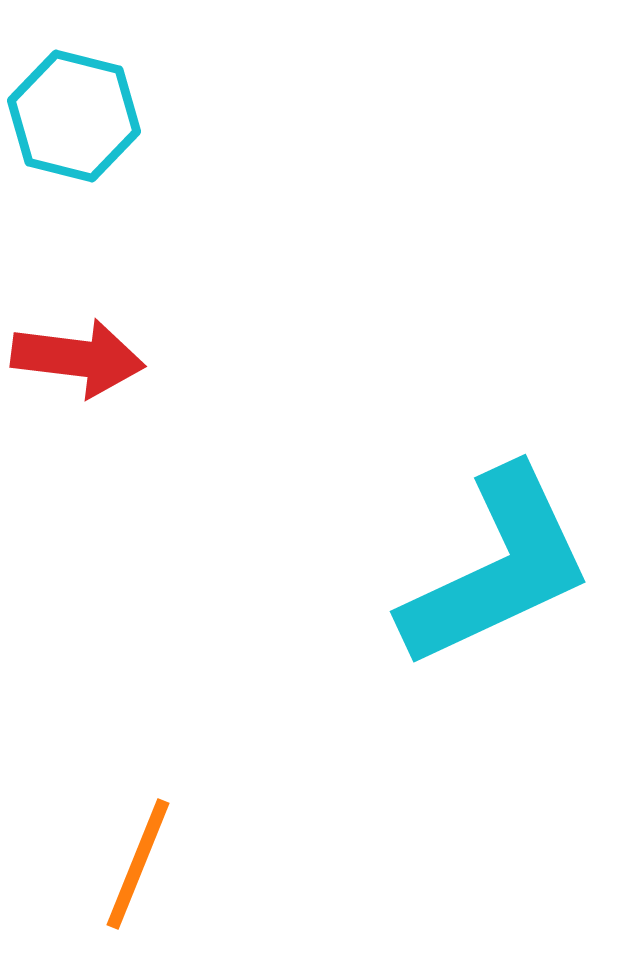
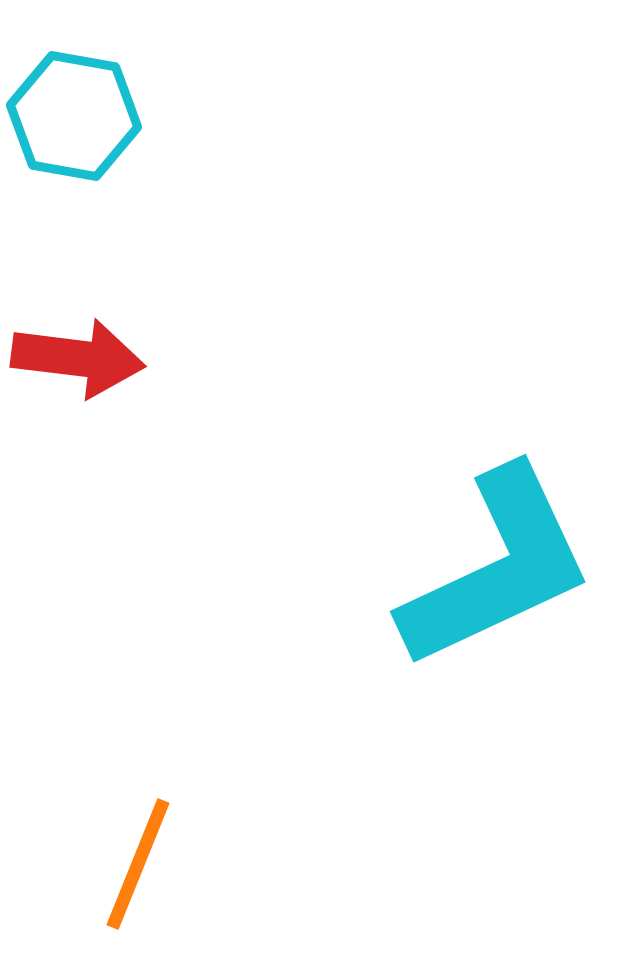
cyan hexagon: rotated 4 degrees counterclockwise
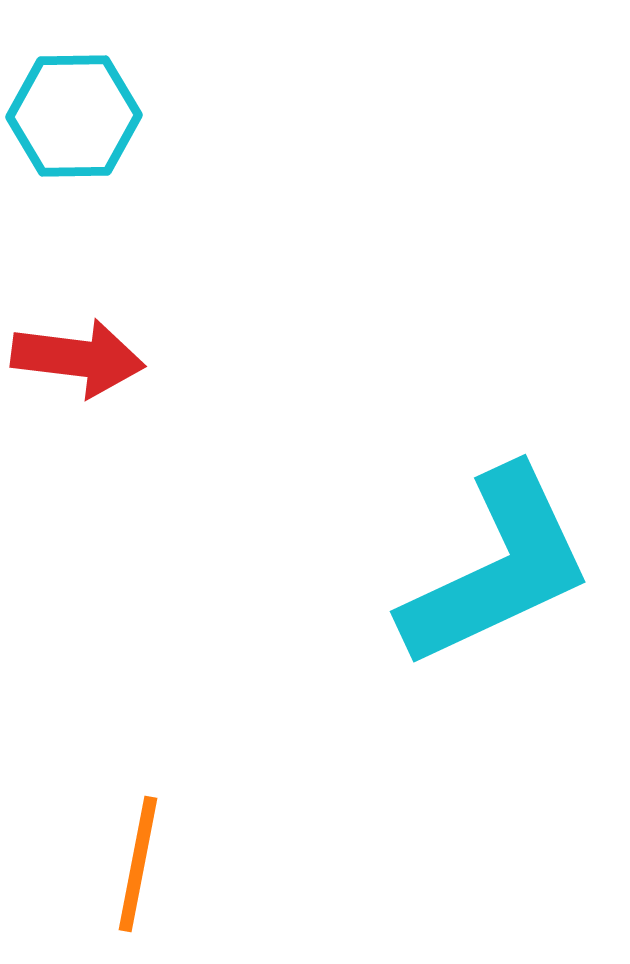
cyan hexagon: rotated 11 degrees counterclockwise
orange line: rotated 11 degrees counterclockwise
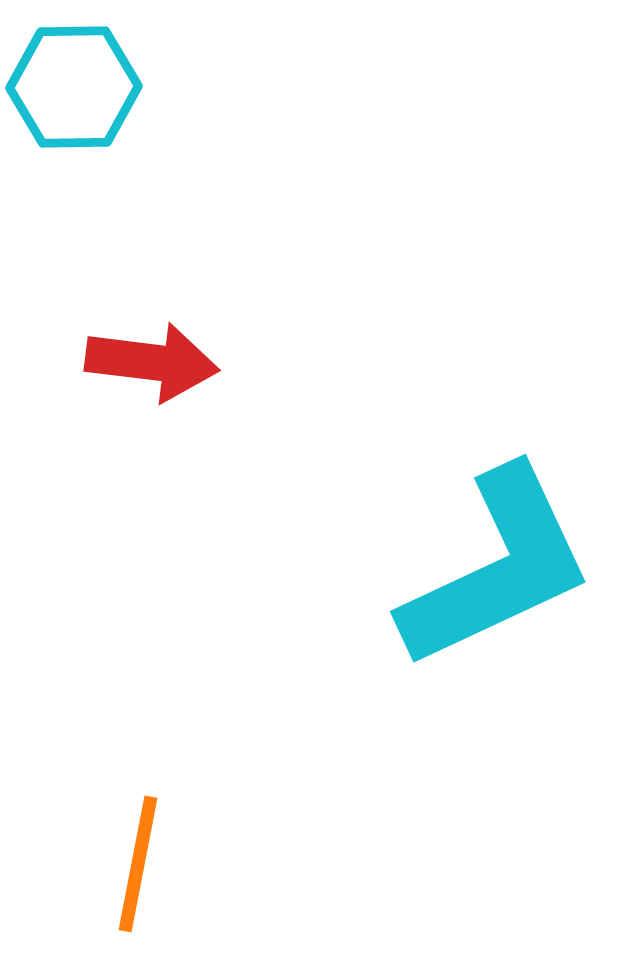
cyan hexagon: moved 29 px up
red arrow: moved 74 px right, 4 px down
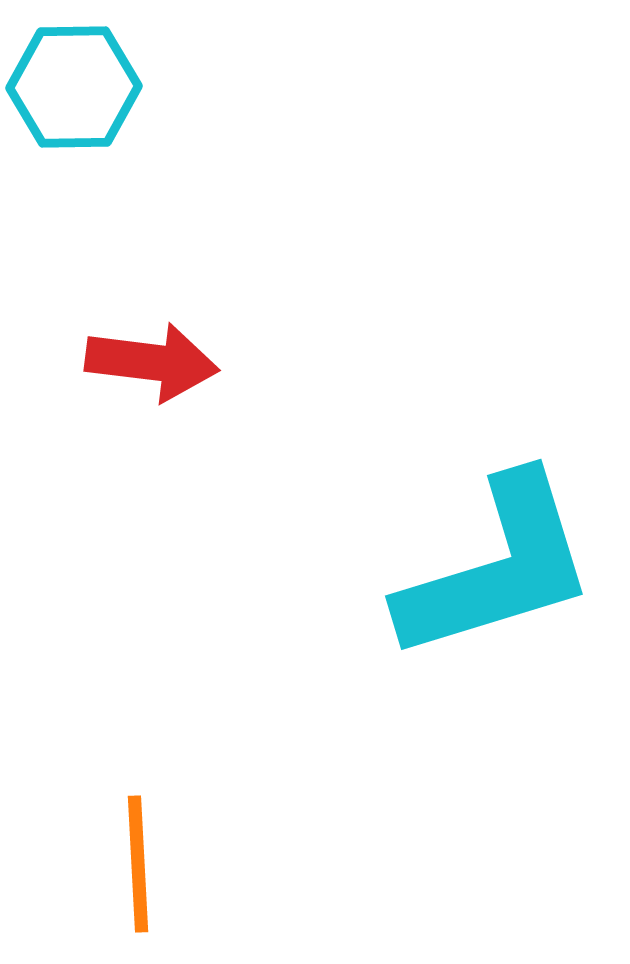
cyan L-shape: rotated 8 degrees clockwise
orange line: rotated 14 degrees counterclockwise
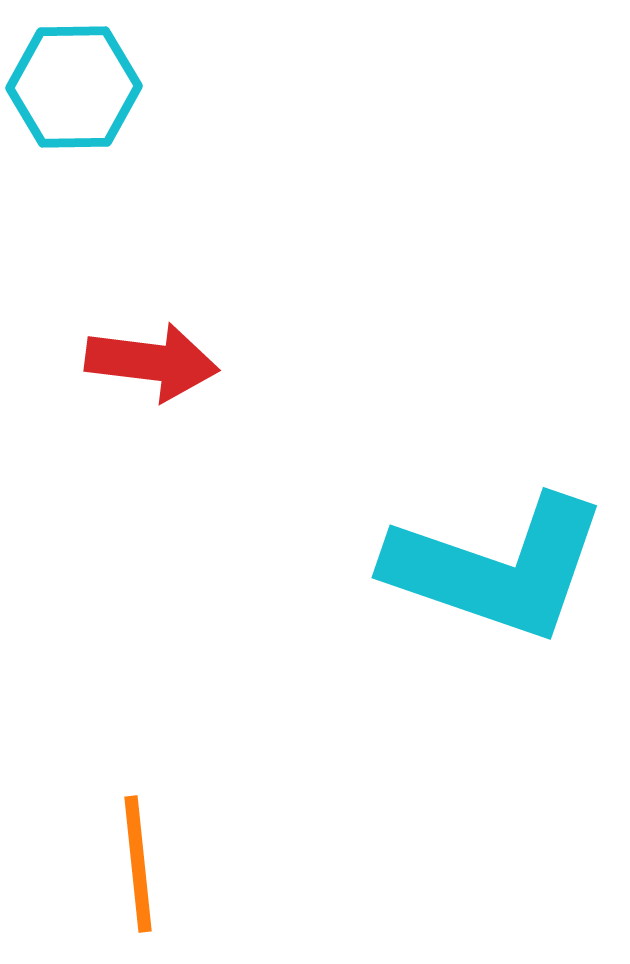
cyan L-shape: rotated 36 degrees clockwise
orange line: rotated 3 degrees counterclockwise
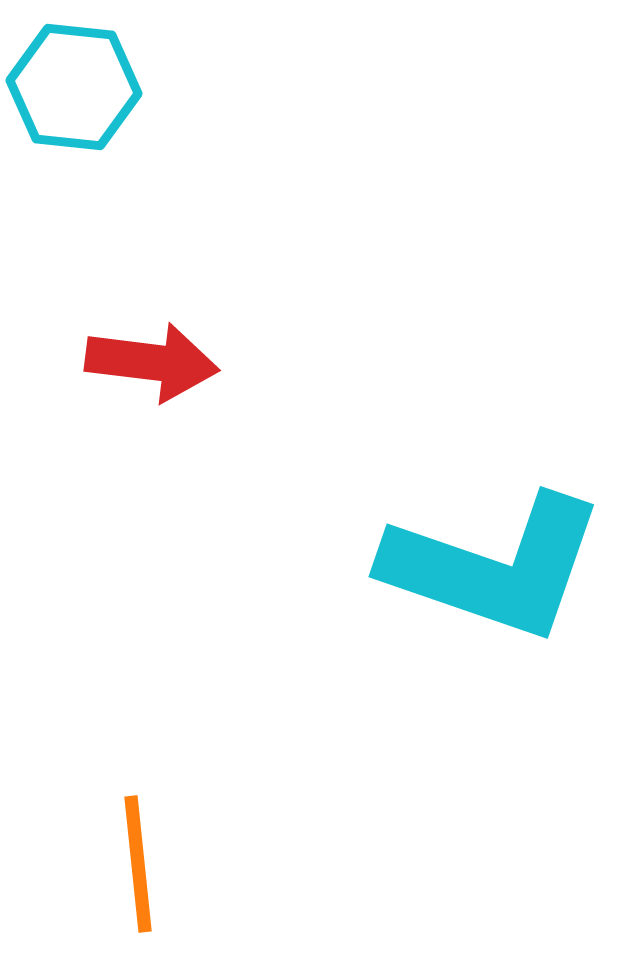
cyan hexagon: rotated 7 degrees clockwise
cyan L-shape: moved 3 px left, 1 px up
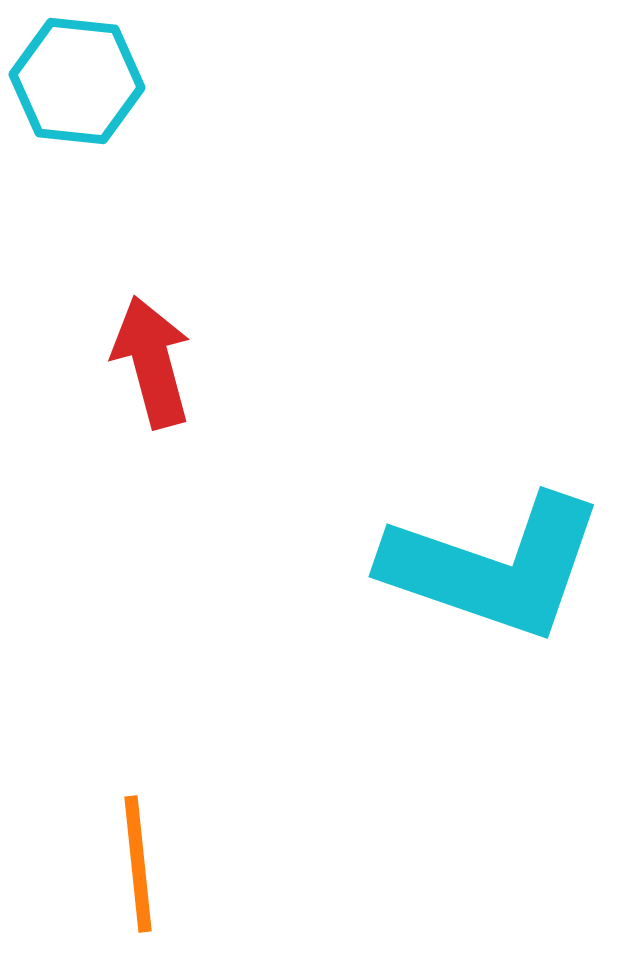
cyan hexagon: moved 3 px right, 6 px up
red arrow: rotated 112 degrees counterclockwise
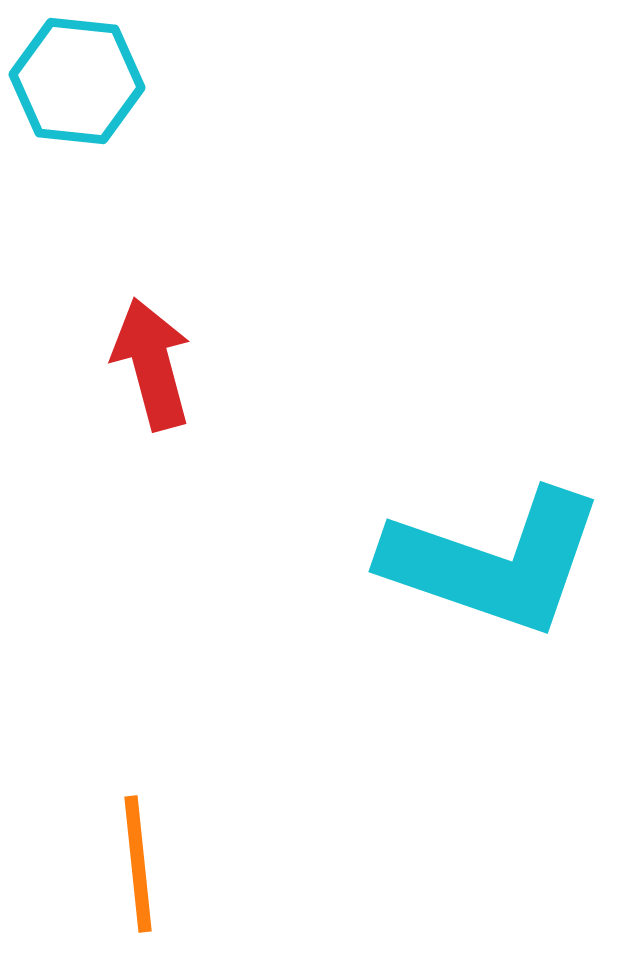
red arrow: moved 2 px down
cyan L-shape: moved 5 px up
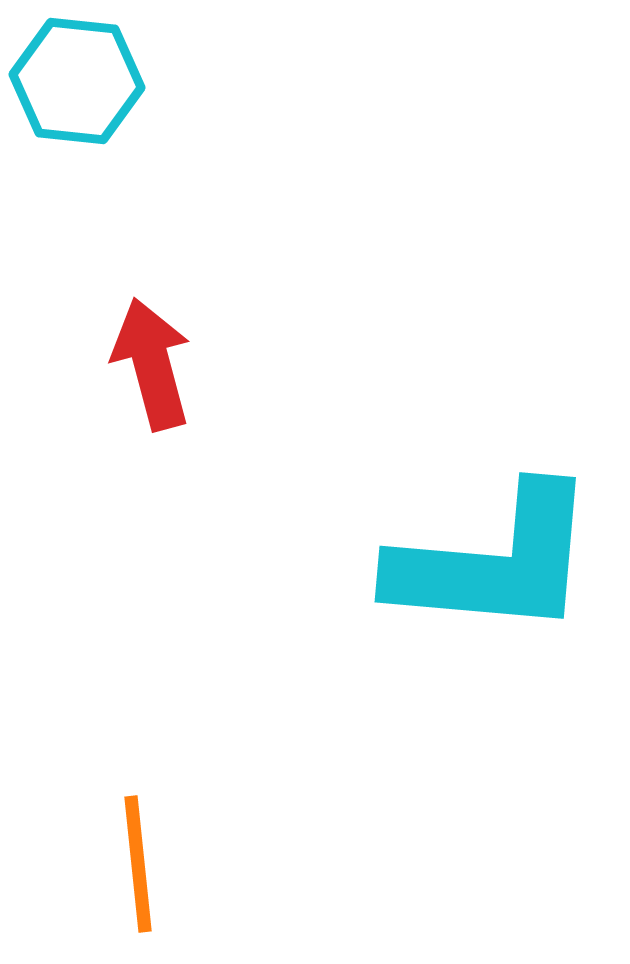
cyan L-shape: rotated 14 degrees counterclockwise
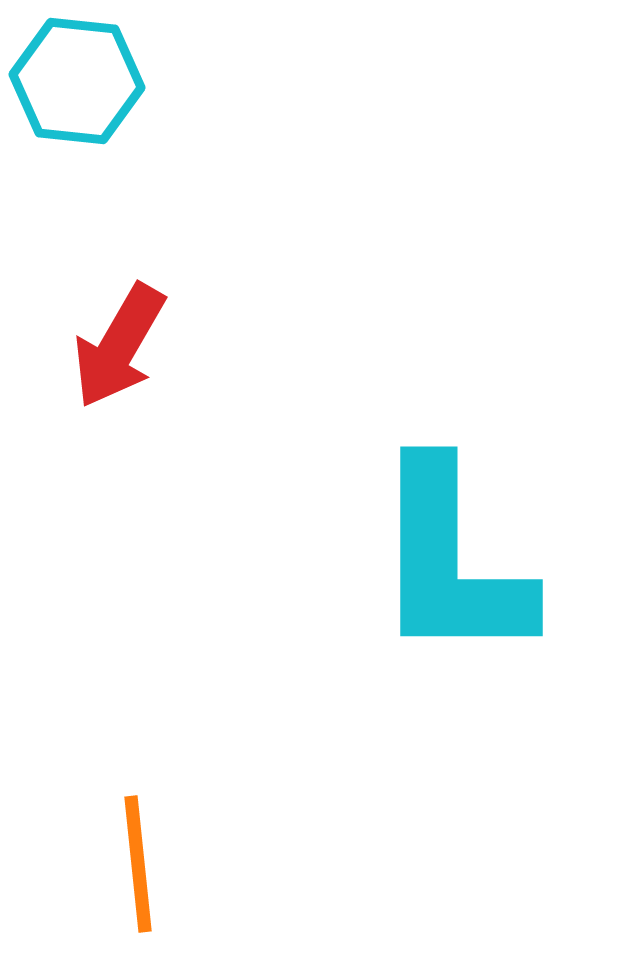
red arrow: moved 33 px left, 18 px up; rotated 135 degrees counterclockwise
cyan L-shape: moved 43 px left; rotated 85 degrees clockwise
